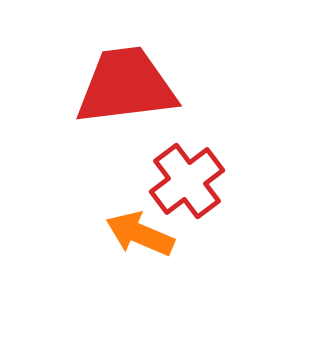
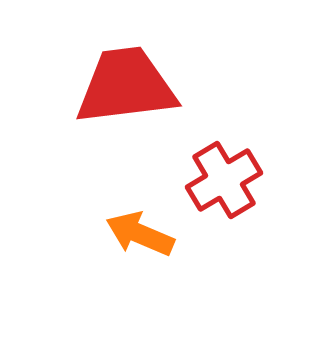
red cross: moved 37 px right, 1 px up; rotated 6 degrees clockwise
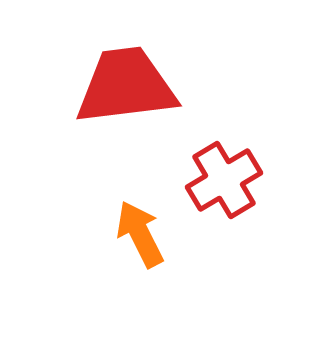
orange arrow: rotated 40 degrees clockwise
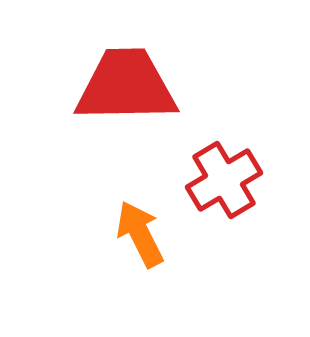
red trapezoid: rotated 6 degrees clockwise
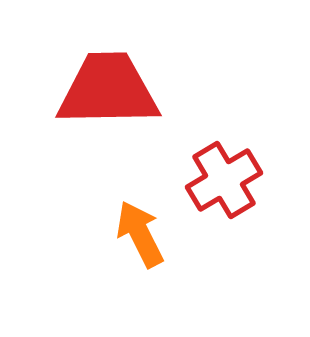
red trapezoid: moved 18 px left, 4 px down
